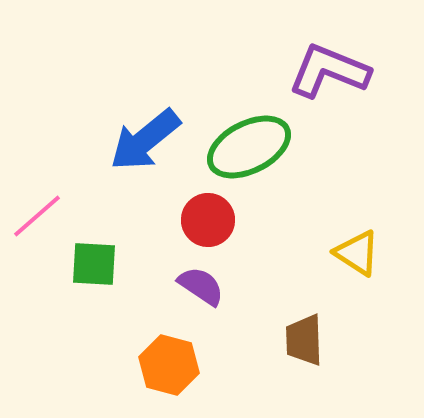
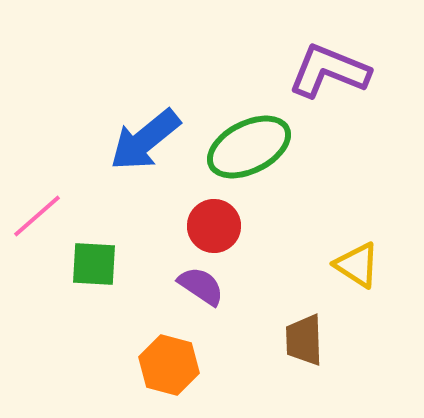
red circle: moved 6 px right, 6 px down
yellow triangle: moved 12 px down
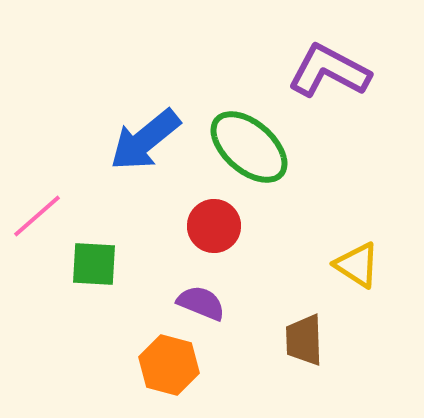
purple L-shape: rotated 6 degrees clockwise
green ellipse: rotated 68 degrees clockwise
purple semicircle: moved 17 px down; rotated 12 degrees counterclockwise
